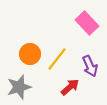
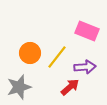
pink rectangle: moved 8 px down; rotated 25 degrees counterclockwise
orange circle: moved 1 px up
yellow line: moved 2 px up
purple arrow: moved 5 px left, 1 px down; rotated 70 degrees counterclockwise
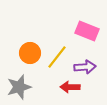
red arrow: rotated 138 degrees counterclockwise
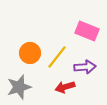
red arrow: moved 5 px left; rotated 18 degrees counterclockwise
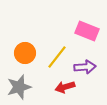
orange circle: moved 5 px left
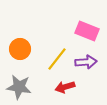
orange circle: moved 5 px left, 4 px up
yellow line: moved 2 px down
purple arrow: moved 1 px right, 5 px up
gray star: rotated 25 degrees clockwise
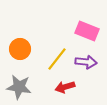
purple arrow: rotated 10 degrees clockwise
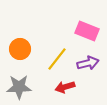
purple arrow: moved 2 px right, 1 px down; rotated 20 degrees counterclockwise
gray star: rotated 10 degrees counterclockwise
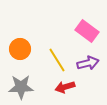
pink rectangle: rotated 15 degrees clockwise
yellow line: moved 1 px down; rotated 70 degrees counterclockwise
gray star: moved 2 px right
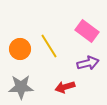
yellow line: moved 8 px left, 14 px up
